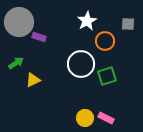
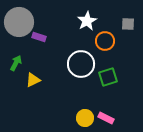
green arrow: rotated 28 degrees counterclockwise
green square: moved 1 px right, 1 px down
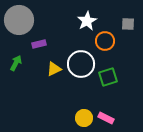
gray circle: moved 2 px up
purple rectangle: moved 7 px down; rotated 32 degrees counterclockwise
yellow triangle: moved 21 px right, 11 px up
yellow circle: moved 1 px left
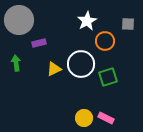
purple rectangle: moved 1 px up
green arrow: rotated 35 degrees counterclockwise
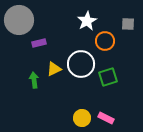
green arrow: moved 18 px right, 17 px down
yellow circle: moved 2 px left
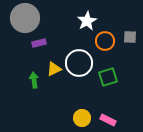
gray circle: moved 6 px right, 2 px up
gray square: moved 2 px right, 13 px down
white circle: moved 2 px left, 1 px up
pink rectangle: moved 2 px right, 2 px down
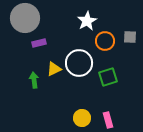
pink rectangle: rotated 49 degrees clockwise
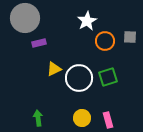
white circle: moved 15 px down
green arrow: moved 4 px right, 38 px down
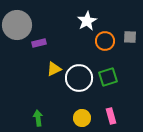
gray circle: moved 8 px left, 7 px down
pink rectangle: moved 3 px right, 4 px up
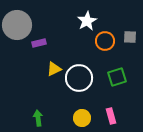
green square: moved 9 px right
